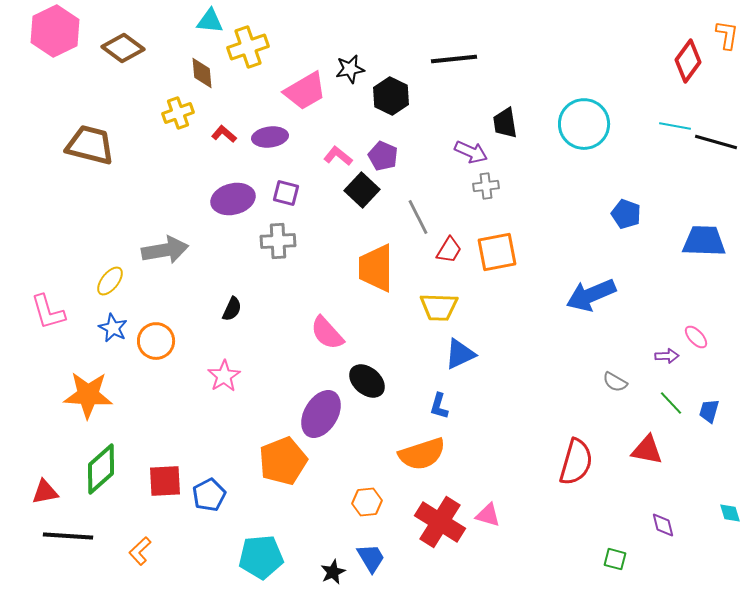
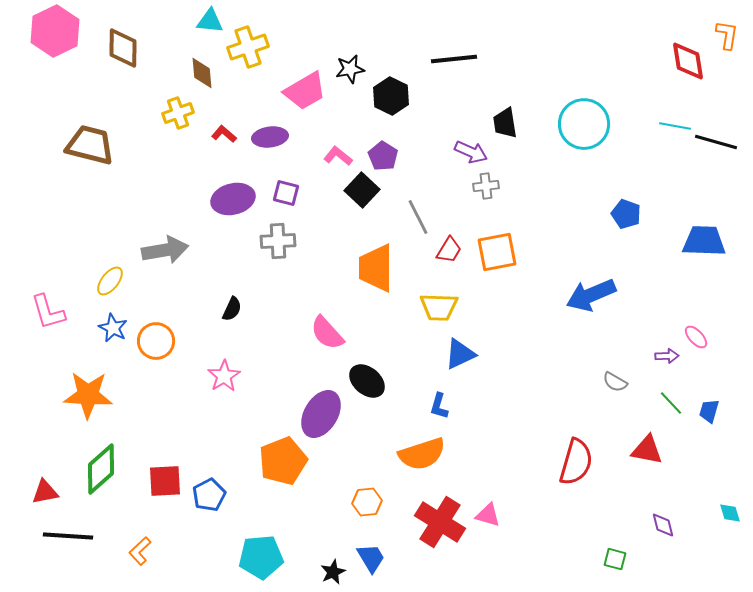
brown diamond at (123, 48): rotated 54 degrees clockwise
red diamond at (688, 61): rotated 45 degrees counterclockwise
purple pentagon at (383, 156): rotated 8 degrees clockwise
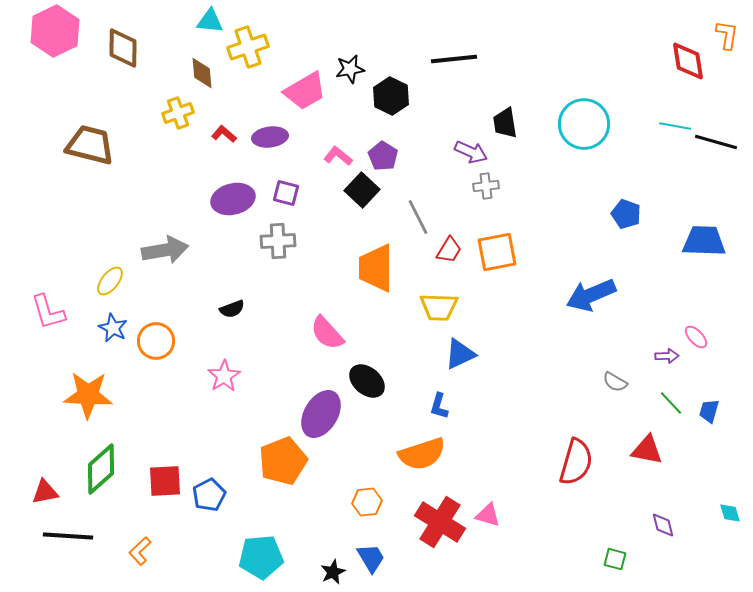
black semicircle at (232, 309): rotated 45 degrees clockwise
